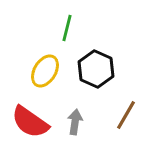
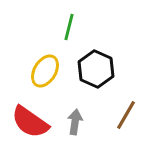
green line: moved 2 px right, 1 px up
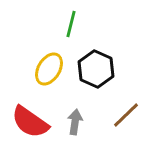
green line: moved 2 px right, 3 px up
yellow ellipse: moved 4 px right, 2 px up
brown line: rotated 16 degrees clockwise
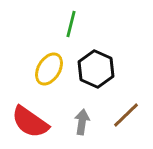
gray arrow: moved 7 px right
